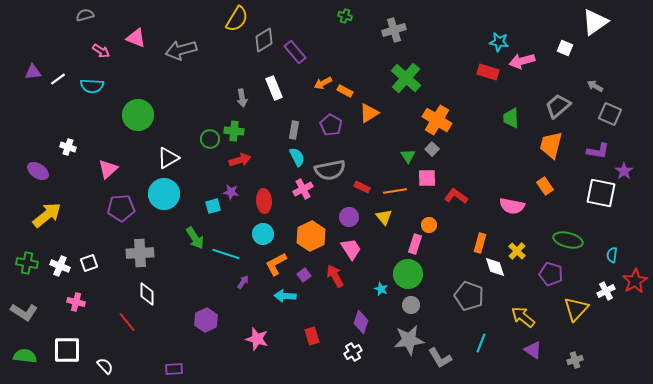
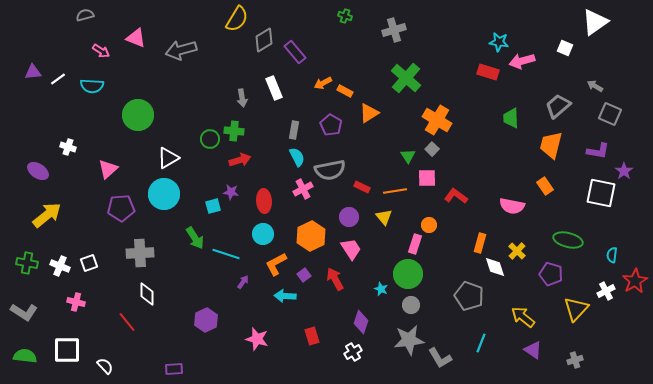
red arrow at (335, 276): moved 3 px down
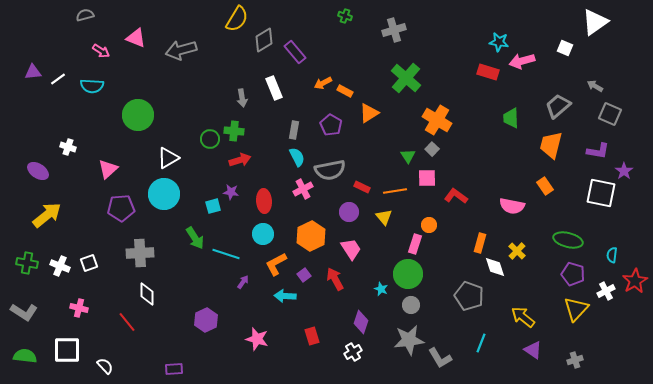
purple circle at (349, 217): moved 5 px up
purple pentagon at (551, 274): moved 22 px right
pink cross at (76, 302): moved 3 px right, 6 px down
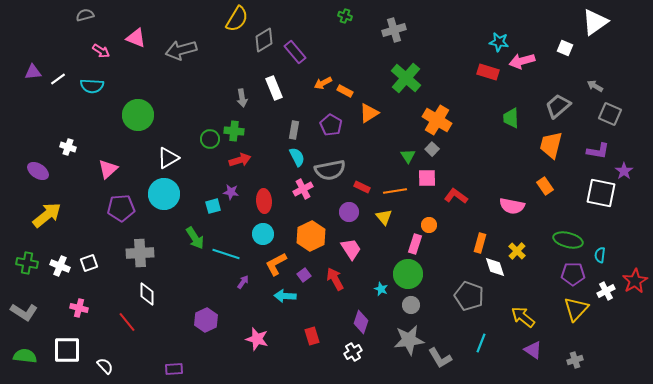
cyan semicircle at (612, 255): moved 12 px left
purple pentagon at (573, 274): rotated 15 degrees counterclockwise
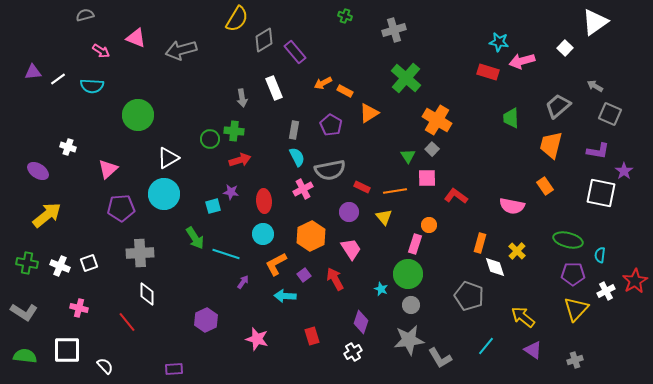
white square at (565, 48): rotated 21 degrees clockwise
cyan line at (481, 343): moved 5 px right, 3 px down; rotated 18 degrees clockwise
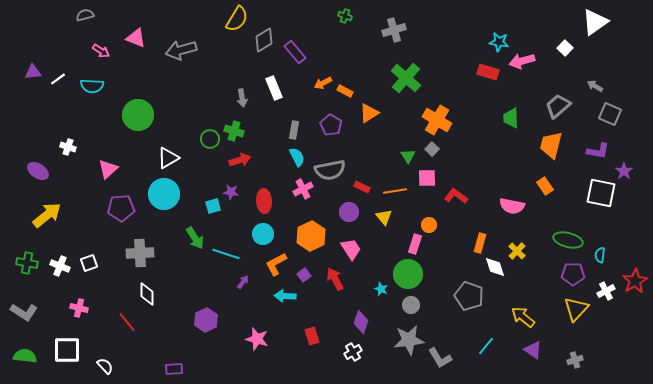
green cross at (234, 131): rotated 12 degrees clockwise
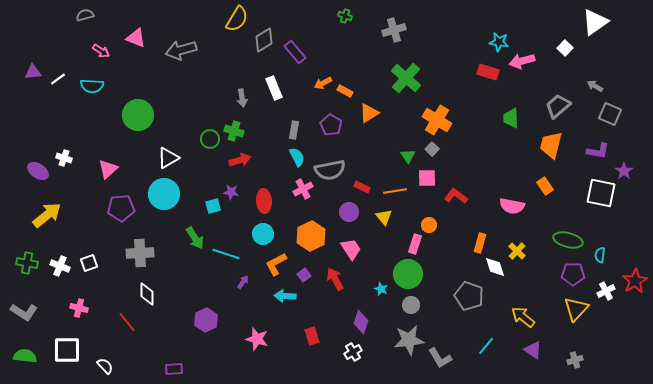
white cross at (68, 147): moved 4 px left, 11 px down
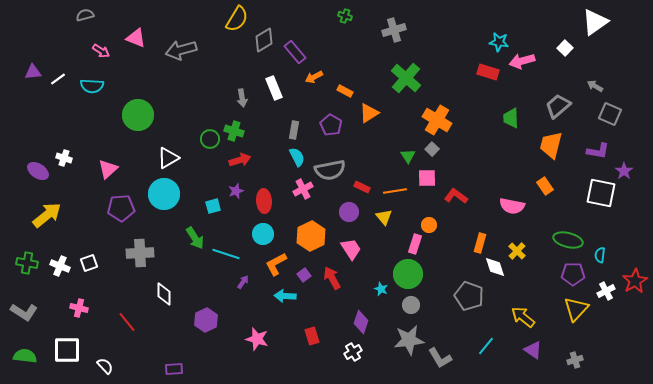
orange arrow at (323, 83): moved 9 px left, 6 px up
purple star at (231, 192): moved 5 px right, 1 px up; rotated 28 degrees counterclockwise
red arrow at (335, 279): moved 3 px left, 1 px up
white diamond at (147, 294): moved 17 px right
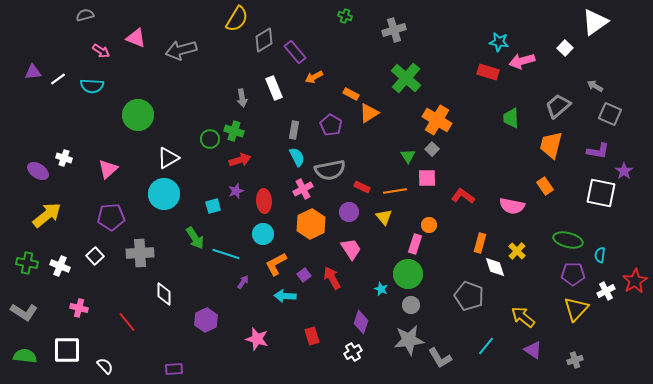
orange rectangle at (345, 91): moved 6 px right, 3 px down
red L-shape at (456, 196): moved 7 px right
purple pentagon at (121, 208): moved 10 px left, 9 px down
orange hexagon at (311, 236): moved 12 px up
white square at (89, 263): moved 6 px right, 7 px up; rotated 24 degrees counterclockwise
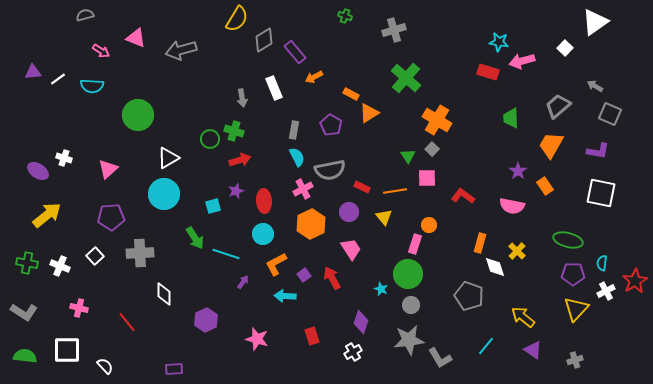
orange trapezoid at (551, 145): rotated 16 degrees clockwise
purple star at (624, 171): moved 106 px left
cyan semicircle at (600, 255): moved 2 px right, 8 px down
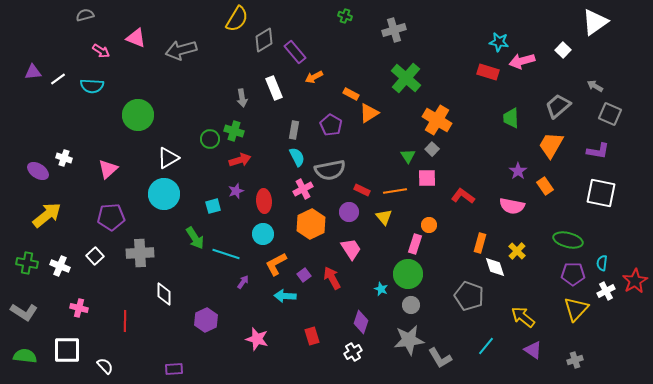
white square at (565, 48): moved 2 px left, 2 px down
red rectangle at (362, 187): moved 3 px down
red line at (127, 322): moved 2 px left, 1 px up; rotated 40 degrees clockwise
